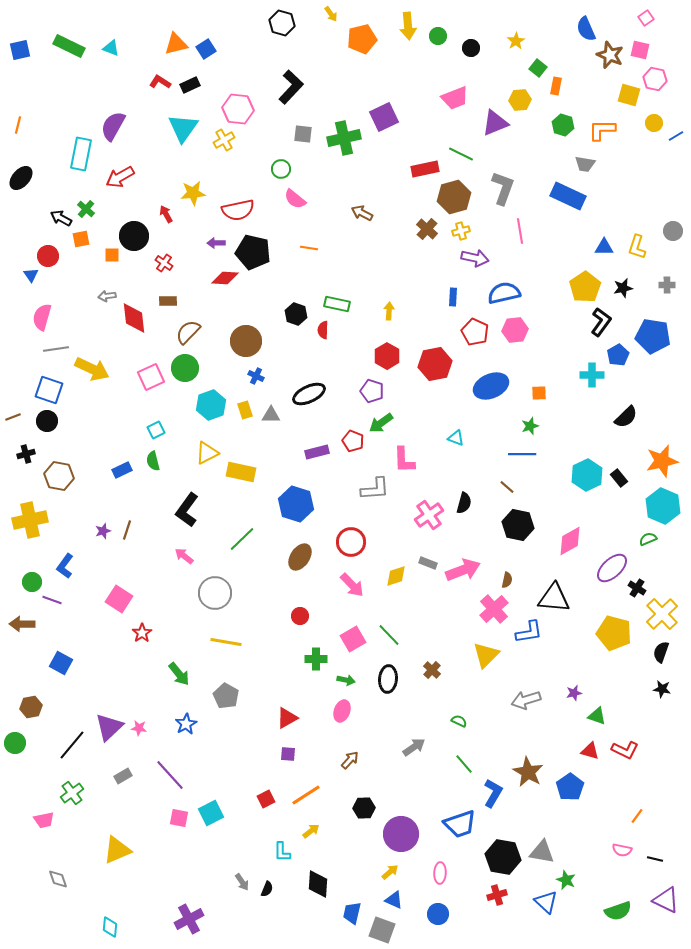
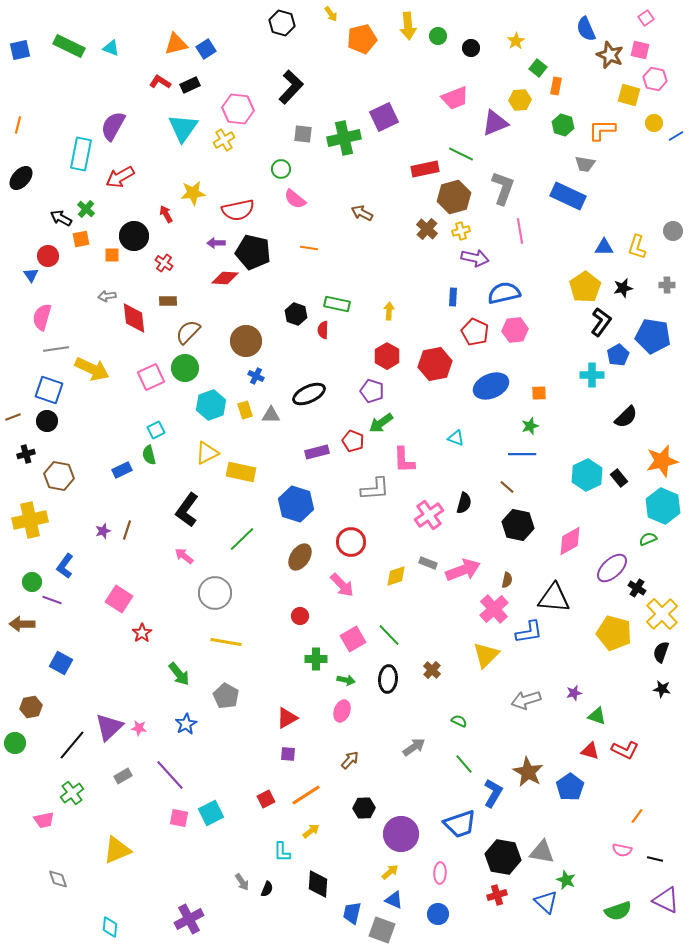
green semicircle at (153, 461): moved 4 px left, 6 px up
pink arrow at (352, 585): moved 10 px left
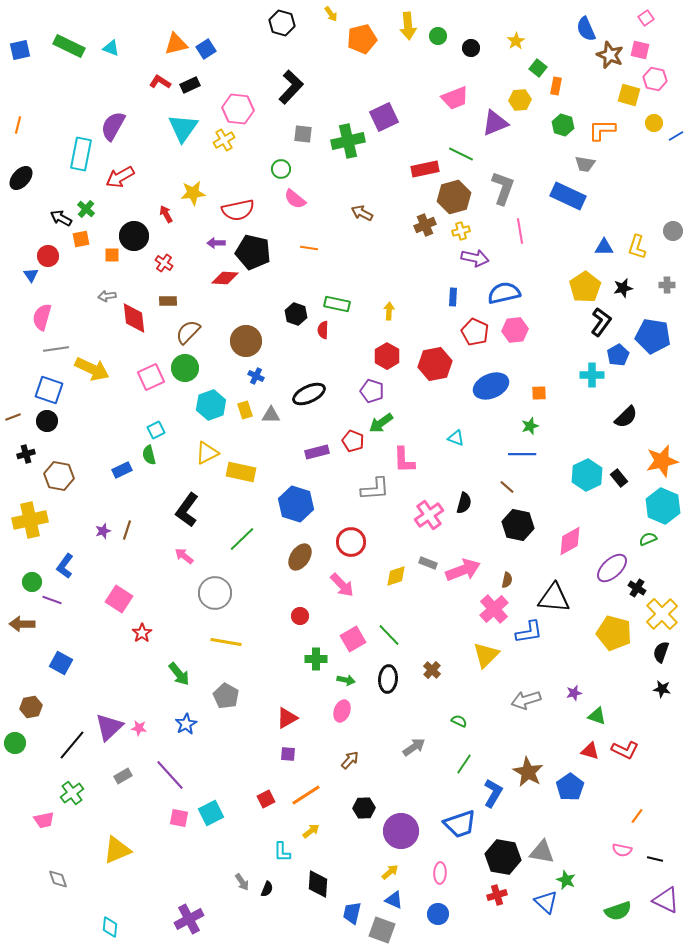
green cross at (344, 138): moved 4 px right, 3 px down
brown cross at (427, 229): moved 2 px left, 4 px up; rotated 25 degrees clockwise
green line at (464, 764): rotated 75 degrees clockwise
purple circle at (401, 834): moved 3 px up
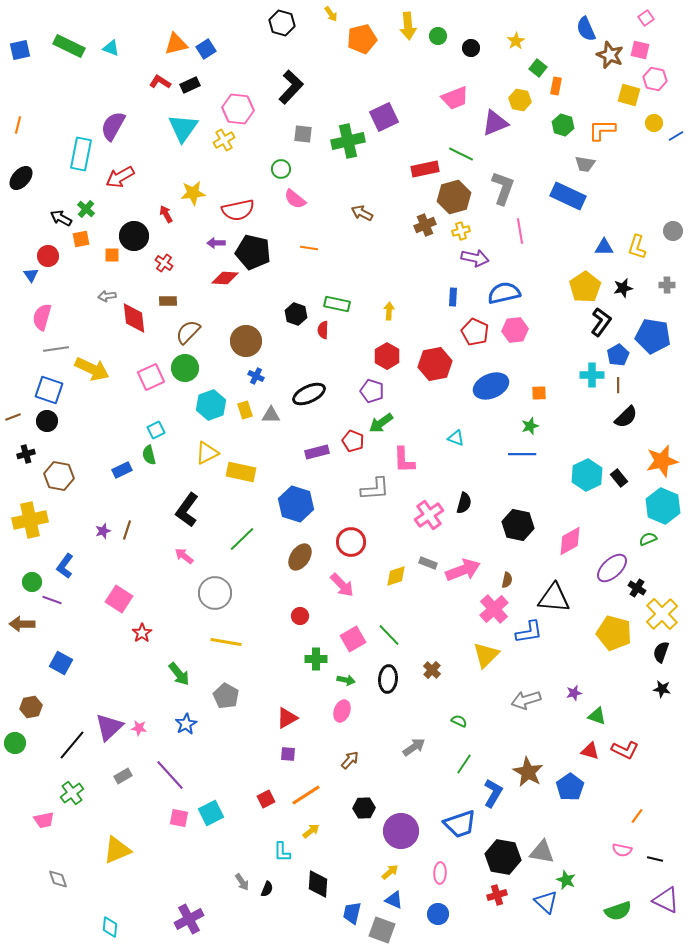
yellow hexagon at (520, 100): rotated 15 degrees clockwise
brown line at (507, 487): moved 111 px right, 102 px up; rotated 49 degrees clockwise
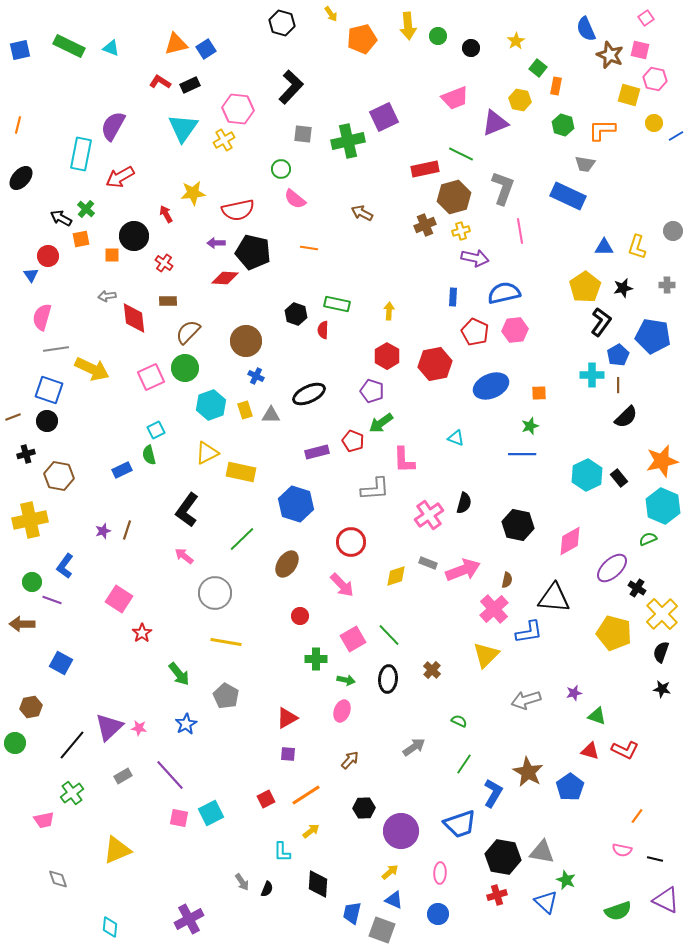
brown ellipse at (300, 557): moved 13 px left, 7 px down
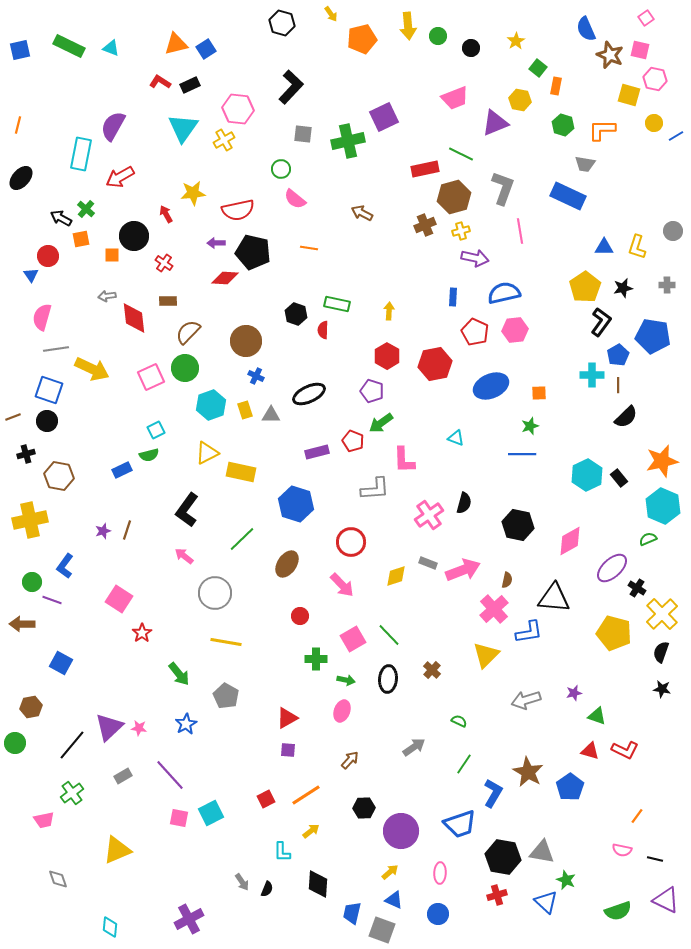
green semicircle at (149, 455): rotated 90 degrees counterclockwise
purple square at (288, 754): moved 4 px up
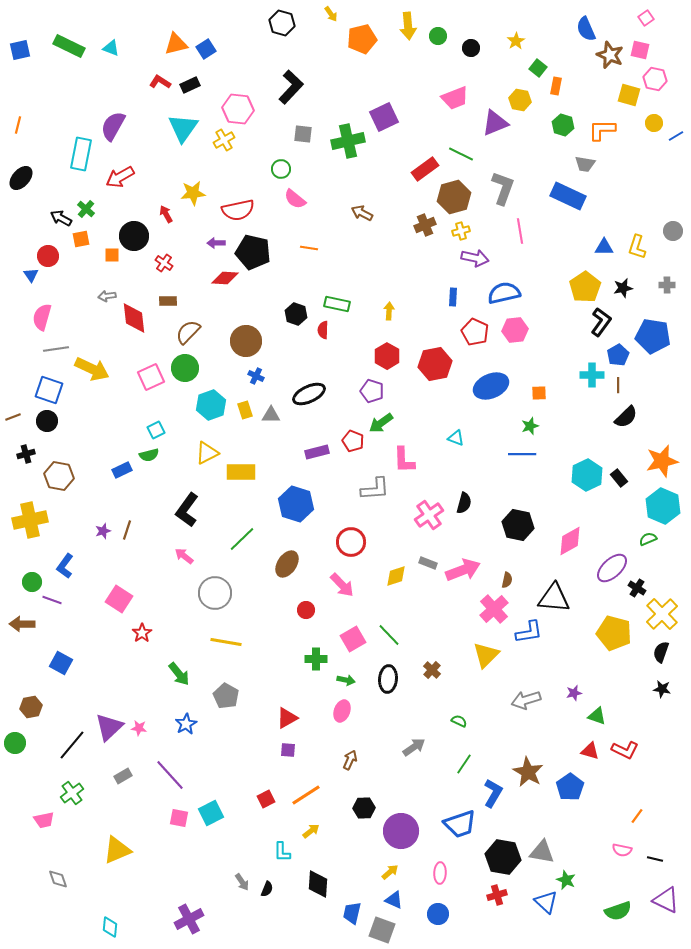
red rectangle at (425, 169): rotated 24 degrees counterclockwise
yellow rectangle at (241, 472): rotated 12 degrees counterclockwise
red circle at (300, 616): moved 6 px right, 6 px up
brown arrow at (350, 760): rotated 18 degrees counterclockwise
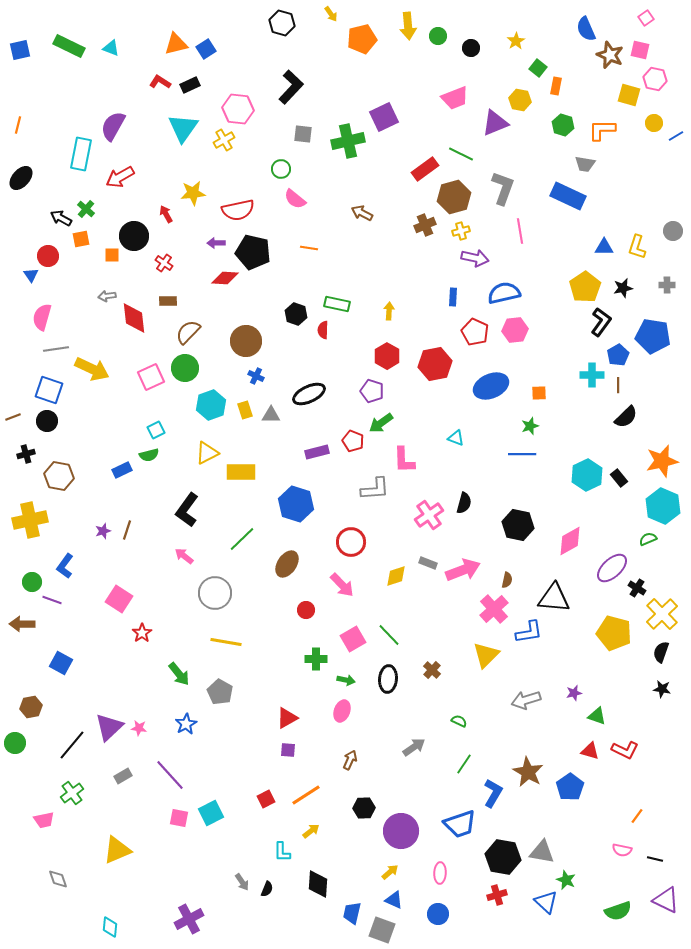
gray pentagon at (226, 696): moved 6 px left, 4 px up
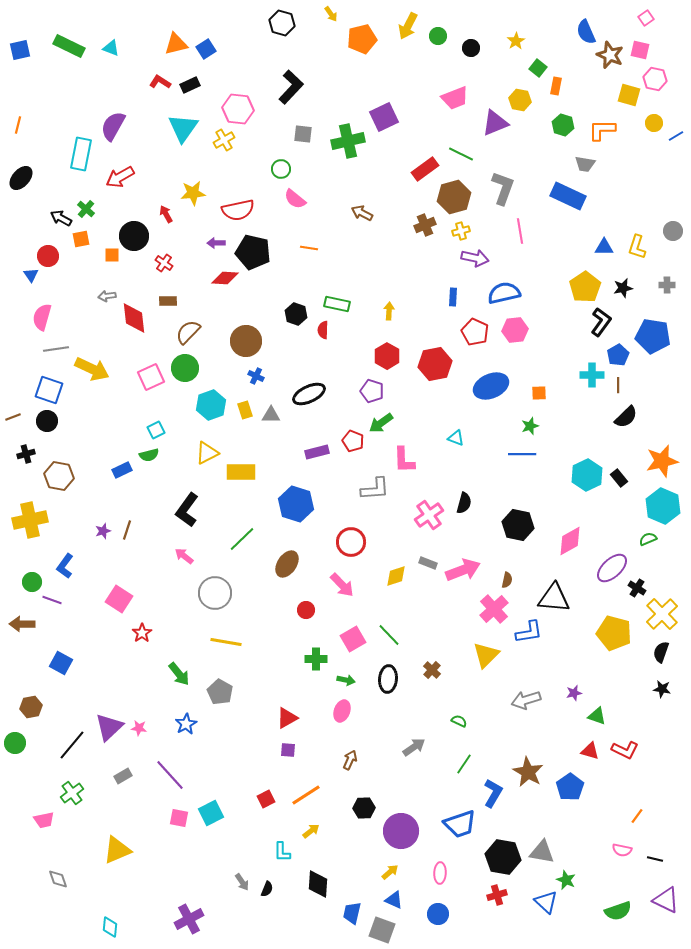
yellow arrow at (408, 26): rotated 32 degrees clockwise
blue semicircle at (586, 29): moved 3 px down
